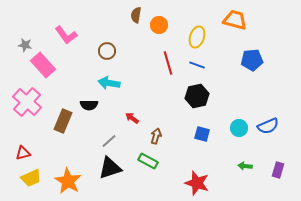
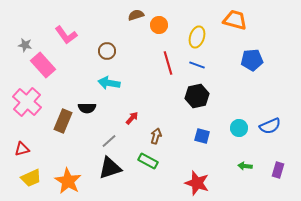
brown semicircle: rotated 63 degrees clockwise
black semicircle: moved 2 px left, 3 px down
red arrow: rotated 96 degrees clockwise
blue semicircle: moved 2 px right
blue square: moved 2 px down
red triangle: moved 1 px left, 4 px up
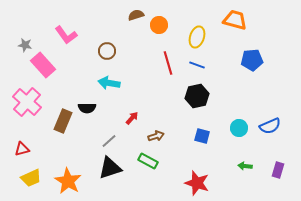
brown arrow: rotated 56 degrees clockwise
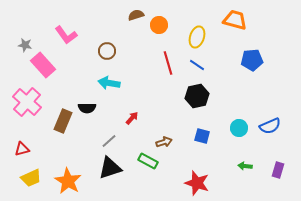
blue line: rotated 14 degrees clockwise
brown arrow: moved 8 px right, 6 px down
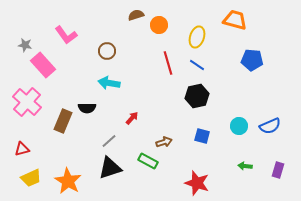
blue pentagon: rotated 10 degrees clockwise
cyan circle: moved 2 px up
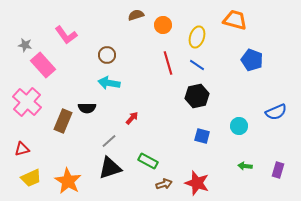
orange circle: moved 4 px right
brown circle: moved 4 px down
blue pentagon: rotated 15 degrees clockwise
blue semicircle: moved 6 px right, 14 px up
brown arrow: moved 42 px down
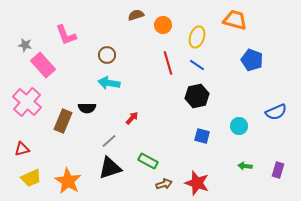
pink L-shape: rotated 15 degrees clockwise
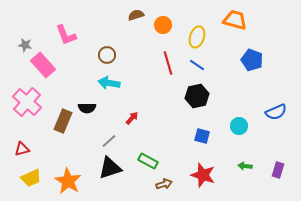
red star: moved 6 px right, 8 px up
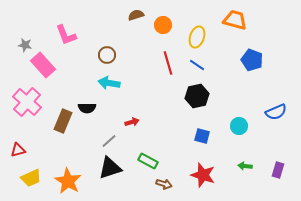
red arrow: moved 4 px down; rotated 32 degrees clockwise
red triangle: moved 4 px left, 1 px down
brown arrow: rotated 35 degrees clockwise
